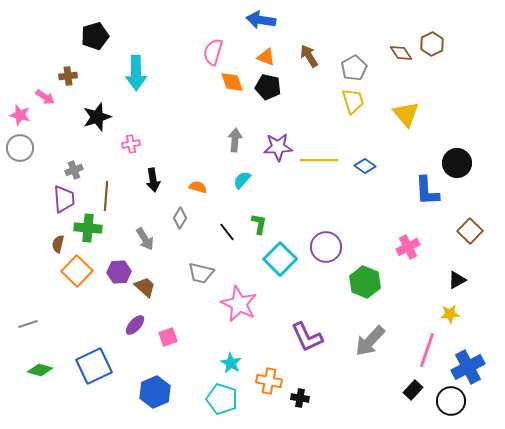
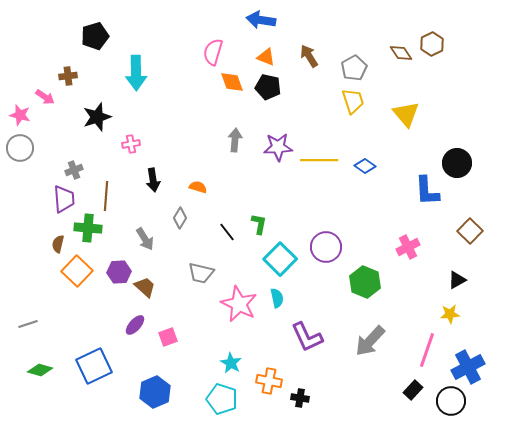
cyan semicircle at (242, 180): moved 35 px right, 118 px down; rotated 126 degrees clockwise
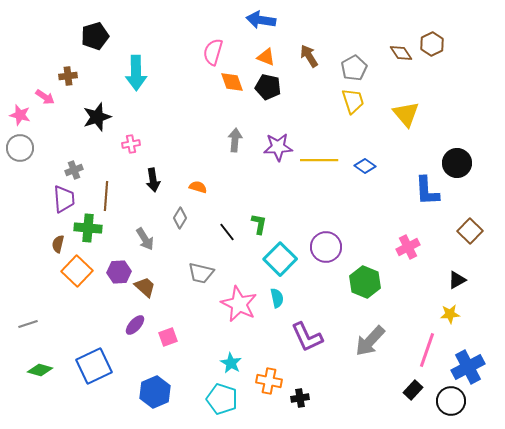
black cross at (300, 398): rotated 18 degrees counterclockwise
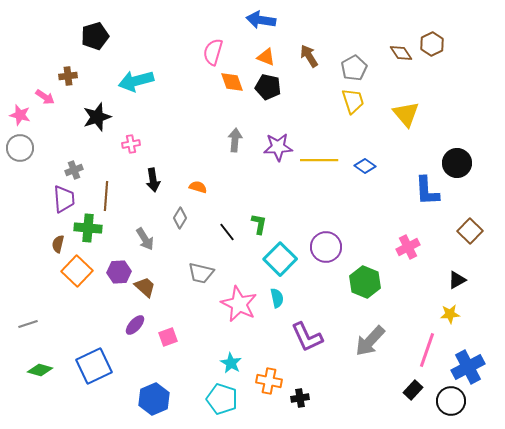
cyan arrow at (136, 73): moved 8 px down; rotated 76 degrees clockwise
blue hexagon at (155, 392): moved 1 px left, 7 px down
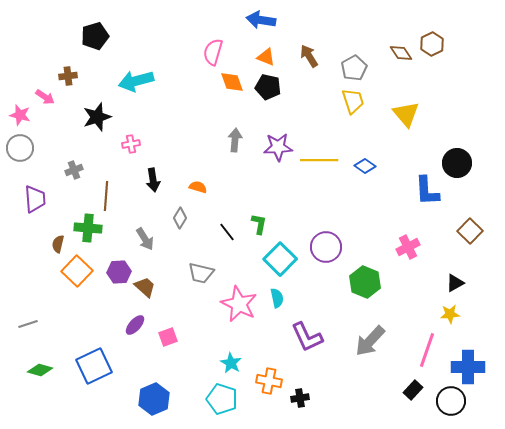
purple trapezoid at (64, 199): moved 29 px left
black triangle at (457, 280): moved 2 px left, 3 px down
blue cross at (468, 367): rotated 28 degrees clockwise
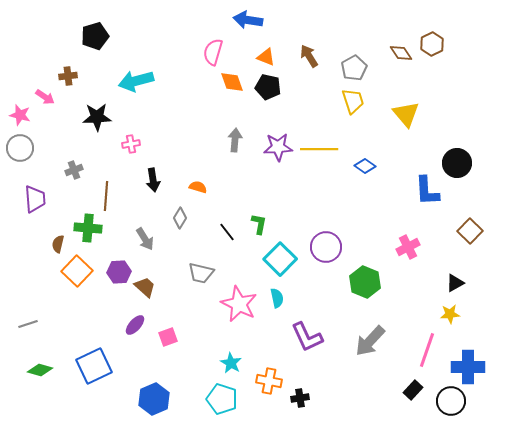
blue arrow at (261, 20): moved 13 px left
black star at (97, 117): rotated 16 degrees clockwise
yellow line at (319, 160): moved 11 px up
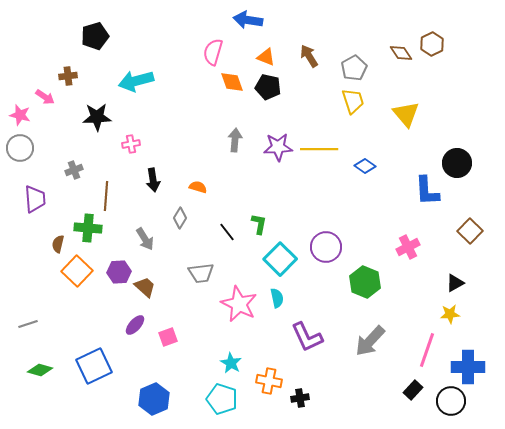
gray trapezoid at (201, 273): rotated 20 degrees counterclockwise
